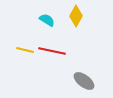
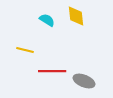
yellow diamond: rotated 35 degrees counterclockwise
red line: moved 20 px down; rotated 12 degrees counterclockwise
gray ellipse: rotated 15 degrees counterclockwise
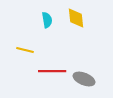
yellow diamond: moved 2 px down
cyan semicircle: rotated 49 degrees clockwise
gray ellipse: moved 2 px up
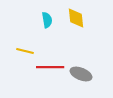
yellow line: moved 1 px down
red line: moved 2 px left, 4 px up
gray ellipse: moved 3 px left, 5 px up
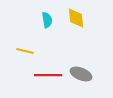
red line: moved 2 px left, 8 px down
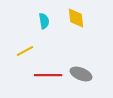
cyan semicircle: moved 3 px left, 1 px down
yellow line: rotated 42 degrees counterclockwise
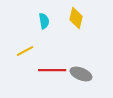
yellow diamond: rotated 20 degrees clockwise
red line: moved 4 px right, 5 px up
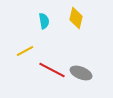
red line: rotated 28 degrees clockwise
gray ellipse: moved 1 px up
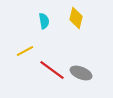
red line: rotated 8 degrees clockwise
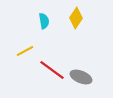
yellow diamond: rotated 20 degrees clockwise
gray ellipse: moved 4 px down
